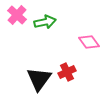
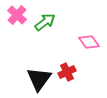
green arrow: rotated 25 degrees counterclockwise
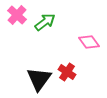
red cross: rotated 30 degrees counterclockwise
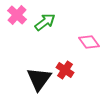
red cross: moved 2 px left, 2 px up
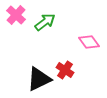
pink cross: moved 1 px left
black triangle: rotated 28 degrees clockwise
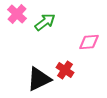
pink cross: moved 1 px right, 1 px up
pink diamond: rotated 60 degrees counterclockwise
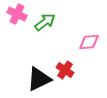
pink cross: rotated 18 degrees counterclockwise
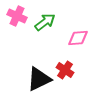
pink cross: moved 2 px down
pink diamond: moved 11 px left, 4 px up
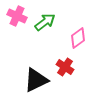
pink diamond: rotated 30 degrees counterclockwise
red cross: moved 3 px up
black triangle: moved 3 px left, 1 px down
